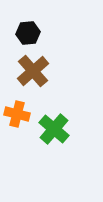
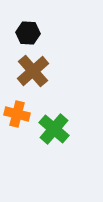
black hexagon: rotated 10 degrees clockwise
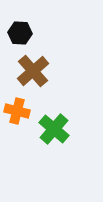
black hexagon: moved 8 px left
orange cross: moved 3 px up
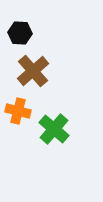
orange cross: moved 1 px right
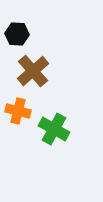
black hexagon: moved 3 px left, 1 px down
green cross: rotated 12 degrees counterclockwise
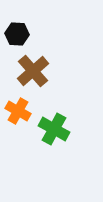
orange cross: rotated 15 degrees clockwise
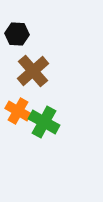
green cross: moved 10 px left, 7 px up
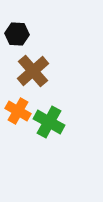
green cross: moved 5 px right
